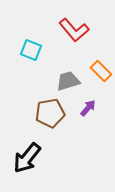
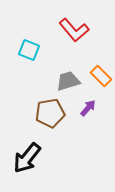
cyan square: moved 2 px left
orange rectangle: moved 5 px down
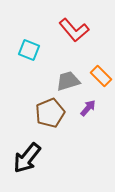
brown pentagon: rotated 12 degrees counterclockwise
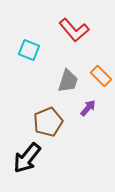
gray trapezoid: rotated 125 degrees clockwise
brown pentagon: moved 2 px left, 9 px down
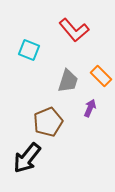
purple arrow: moved 2 px right; rotated 18 degrees counterclockwise
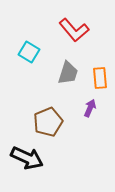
cyan square: moved 2 px down; rotated 10 degrees clockwise
orange rectangle: moved 1 px left, 2 px down; rotated 40 degrees clockwise
gray trapezoid: moved 8 px up
black arrow: rotated 104 degrees counterclockwise
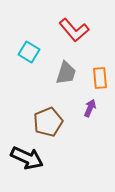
gray trapezoid: moved 2 px left
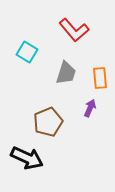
cyan square: moved 2 px left
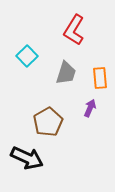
red L-shape: rotated 72 degrees clockwise
cyan square: moved 4 px down; rotated 15 degrees clockwise
brown pentagon: rotated 8 degrees counterclockwise
